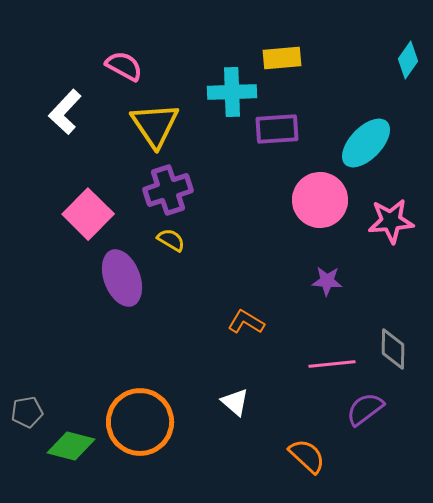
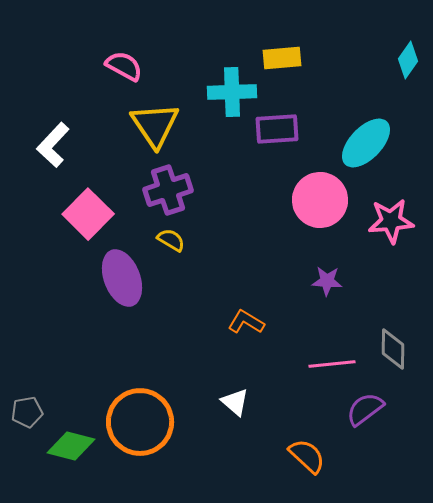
white L-shape: moved 12 px left, 33 px down
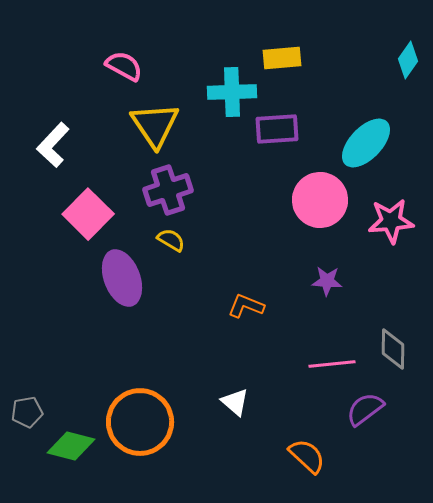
orange L-shape: moved 16 px up; rotated 9 degrees counterclockwise
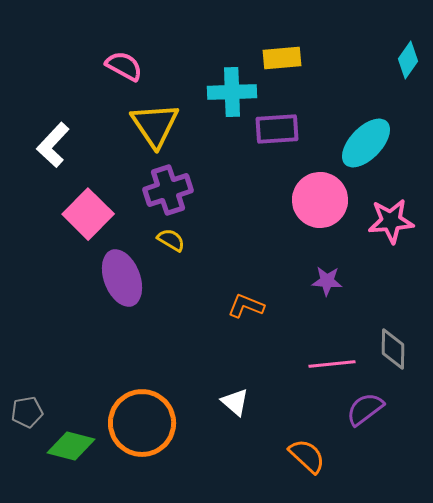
orange circle: moved 2 px right, 1 px down
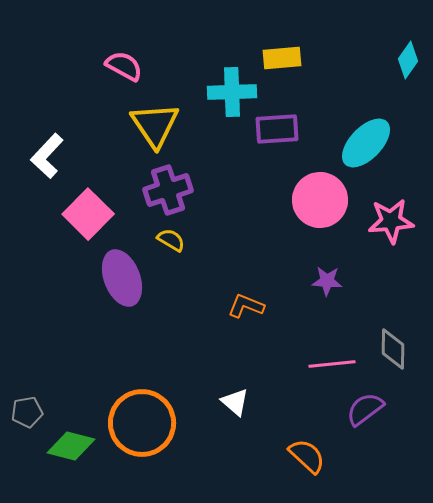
white L-shape: moved 6 px left, 11 px down
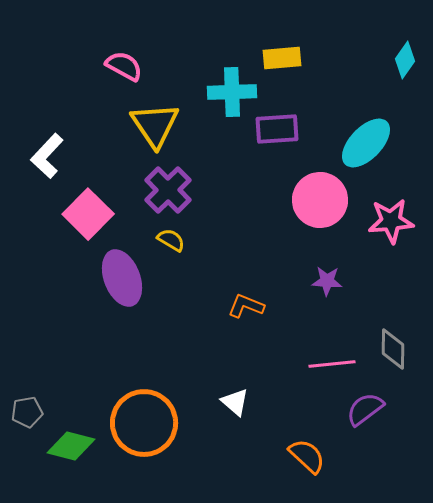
cyan diamond: moved 3 px left
purple cross: rotated 27 degrees counterclockwise
orange circle: moved 2 px right
